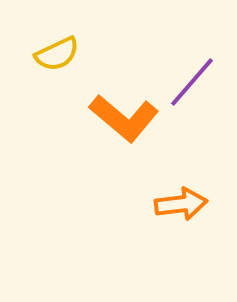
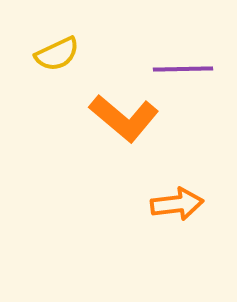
purple line: moved 9 px left, 13 px up; rotated 48 degrees clockwise
orange arrow: moved 4 px left
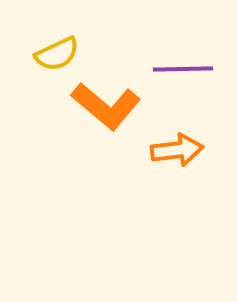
orange L-shape: moved 18 px left, 12 px up
orange arrow: moved 54 px up
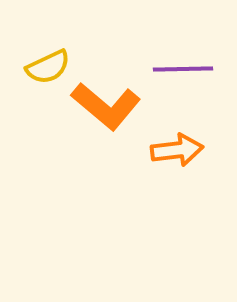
yellow semicircle: moved 9 px left, 13 px down
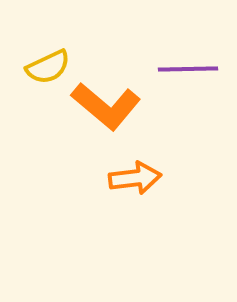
purple line: moved 5 px right
orange arrow: moved 42 px left, 28 px down
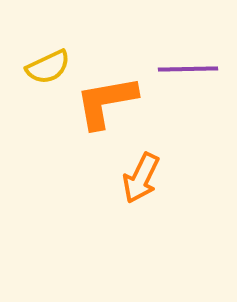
orange L-shape: moved 4 px up; rotated 130 degrees clockwise
orange arrow: moved 6 px right; rotated 123 degrees clockwise
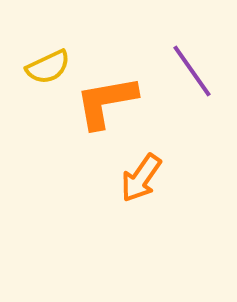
purple line: moved 4 px right, 2 px down; rotated 56 degrees clockwise
orange arrow: rotated 9 degrees clockwise
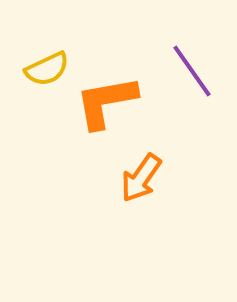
yellow semicircle: moved 1 px left, 2 px down
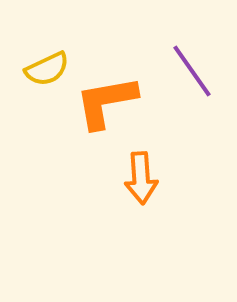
orange arrow: rotated 39 degrees counterclockwise
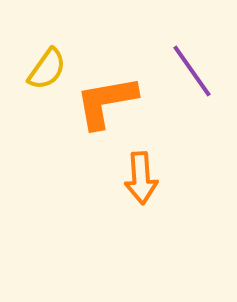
yellow semicircle: rotated 30 degrees counterclockwise
